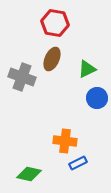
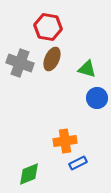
red hexagon: moved 7 px left, 4 px down
green triangle: rotated 42 degrees clockwise
gray cross: moved 2 px left, 14 px up
orange cross: rotated 15 degrees counterclockwise
green diamond: rotated 35 degrees counterclockwise
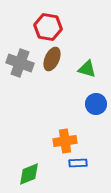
blue circle: moved 1 px left, 6 px down
blue rectangle: rotated 24 degrees clockwise
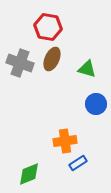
blue rectangle: rotated 30 degrees counterclockwise
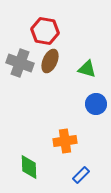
red hexagon: moved 3 px left, 4 px down
brown ellipse: moved 2 px left, 2 px down
blue rectangle: moved 3 px right, 12 px down; rotated 12 degrees counterclockwise
green diamond: moved 7 px up; rotated 70 degrees counterclockwise
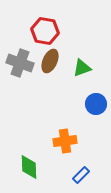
green triangle: moved 5 px left, 1 px up; rotated 36 degrees counterclockwise
